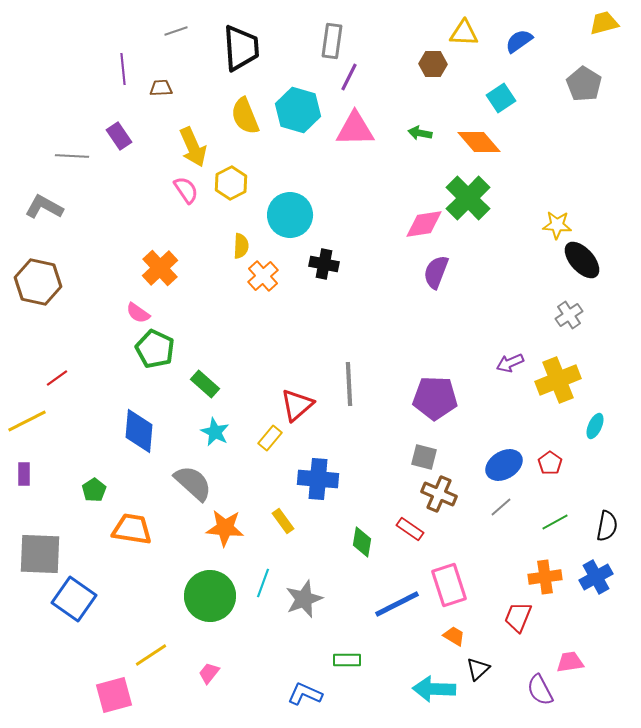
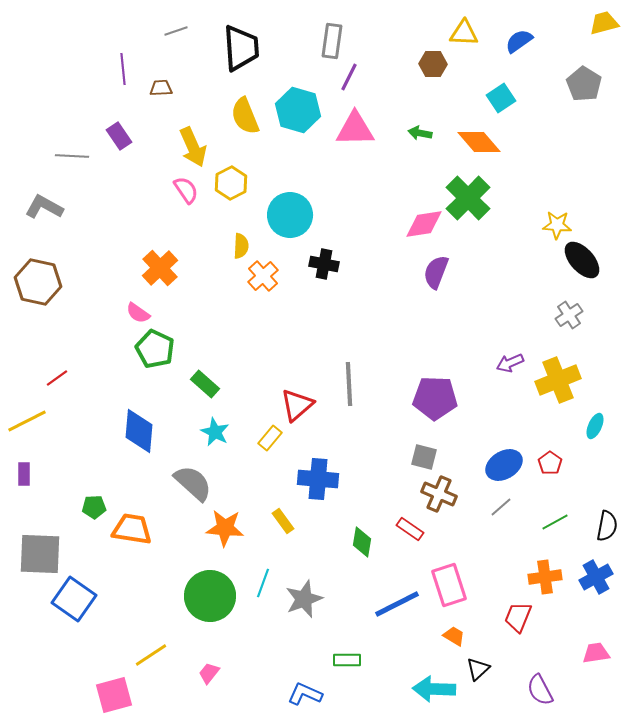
green pentagon at (94, 490): moved 17 px down; rotated 30 degrees clockwise
pink trapezoid at (570, 662): moved 26 px right, 9 px up
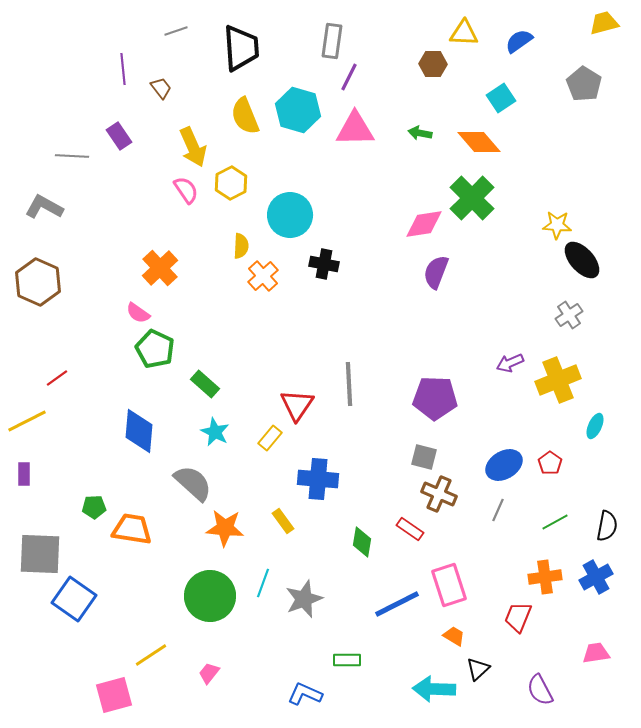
brown trapezoid at (161, 88): rotated 55 degrees clockwise
green cross at (468, 198): moved 4 px right
brown hexagon at (38, 282): rotated 12 degrees clockwise
red triangle at (297, 405): rotated 15 degrees counterclockwise
gray line at (501, 507): moved 3 px left, 3 px down; rotated 25 degrees counterclockwise
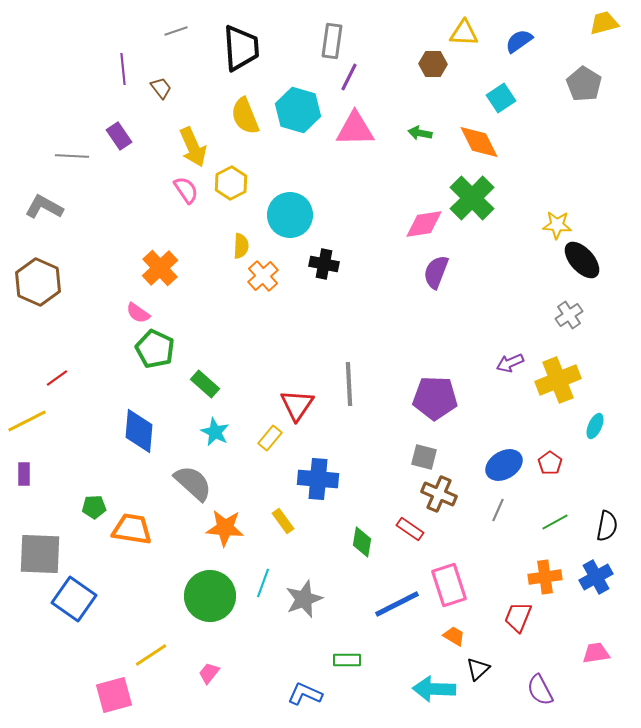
orange diamond at (479, 142): rotated 15 degrees clockwise
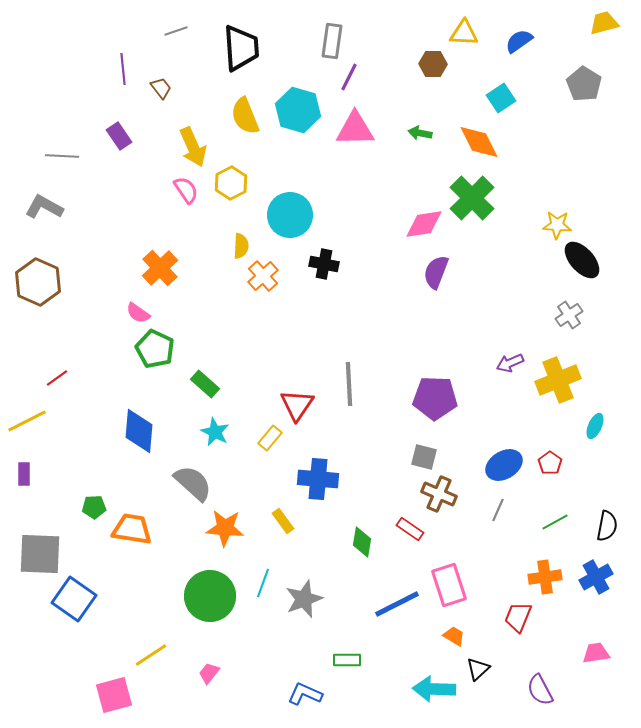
gray line at (72, 156): moved 10 px left
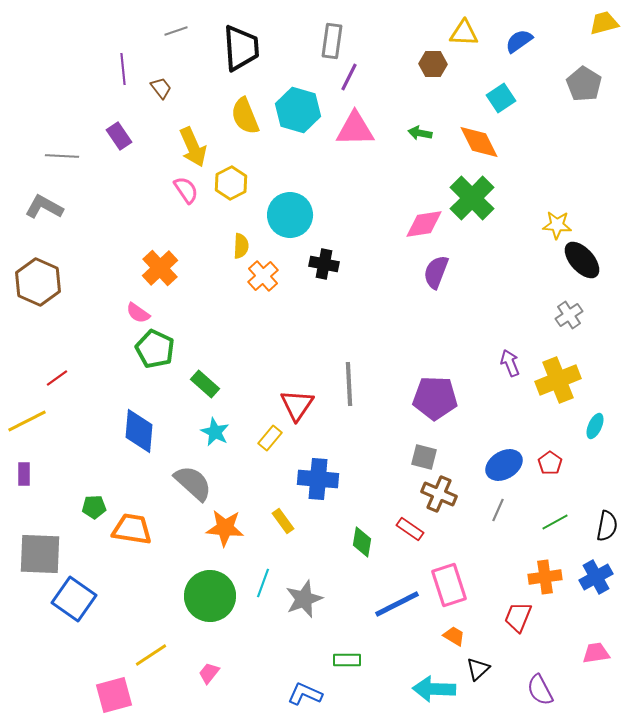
purple arrow at (510, 363): rotated 92 degrees clockwise
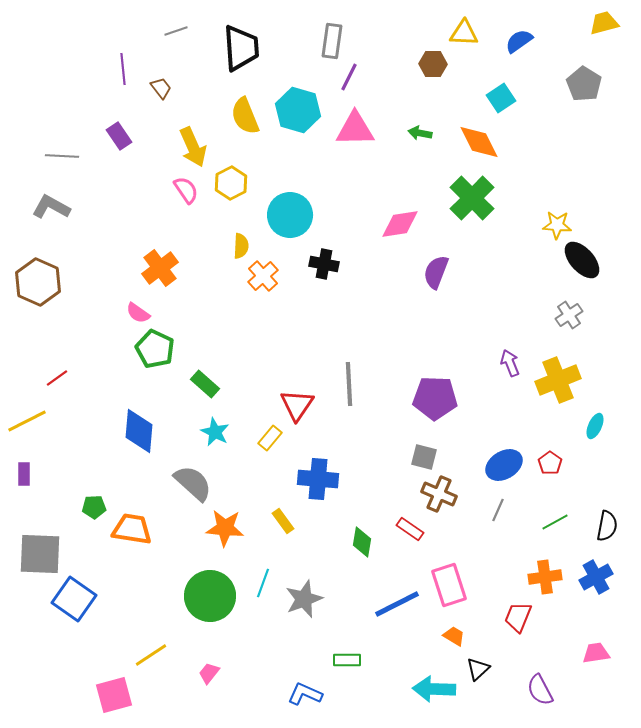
gray L-shape at (44, 207): moved 7 px right
pink diamond at (424, 224): moved 24 px left
orange cross at (160, 268): rotated 6 degrees clockwise
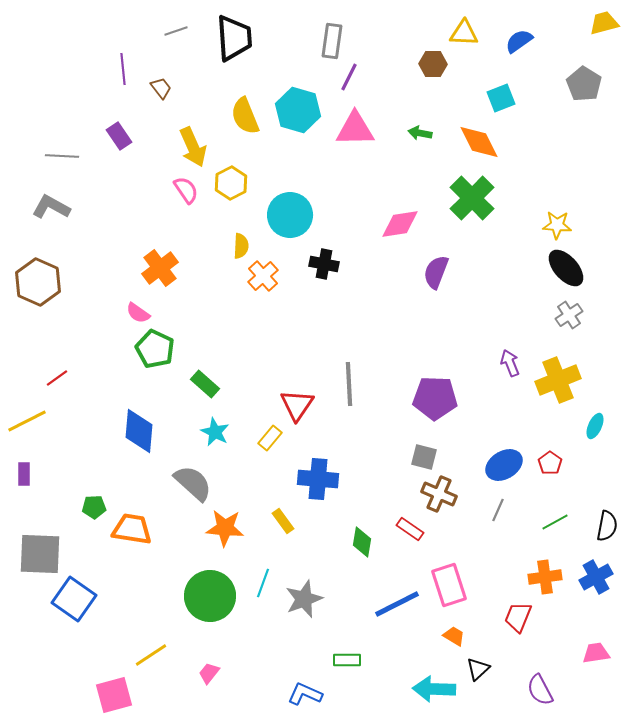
black trapezoid at (241, 48): moved 7 px left, 10 px up
cyan square at (501, 98): rotated 12 degrees clockwise
black ellipse at (582, 260): moved 16 px left, 8 px down
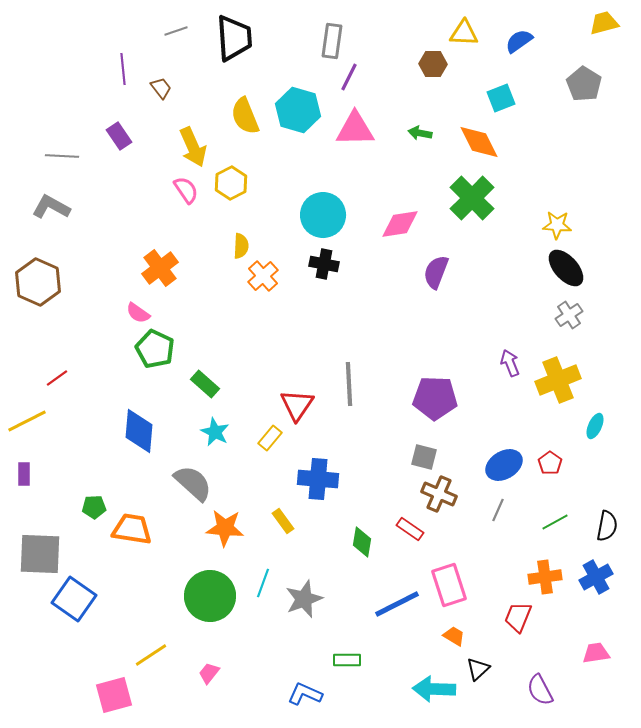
cyan circle at (290, 215): moved 33 px right
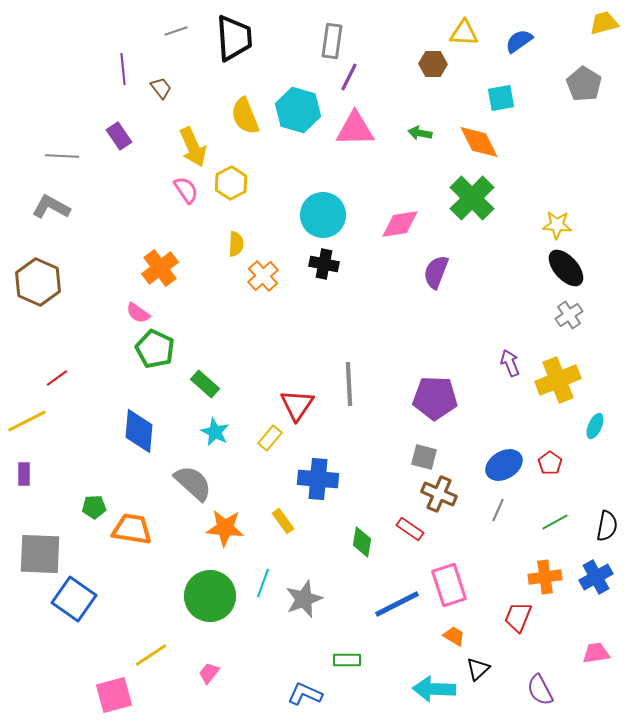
cyan square at (501, 98): rotated 12 degrees clockwise
yellow semicircle at (241, 246): moved 5 px left, 2 px up
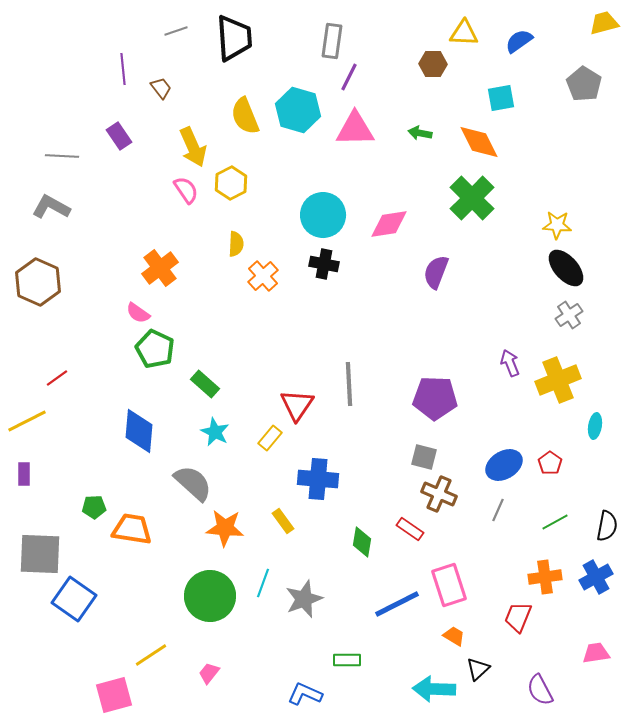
pink diamond at (400, 224): moved 11 px left
cyan ellipse at (595, 426): rotated 15 degrees counterclockwise
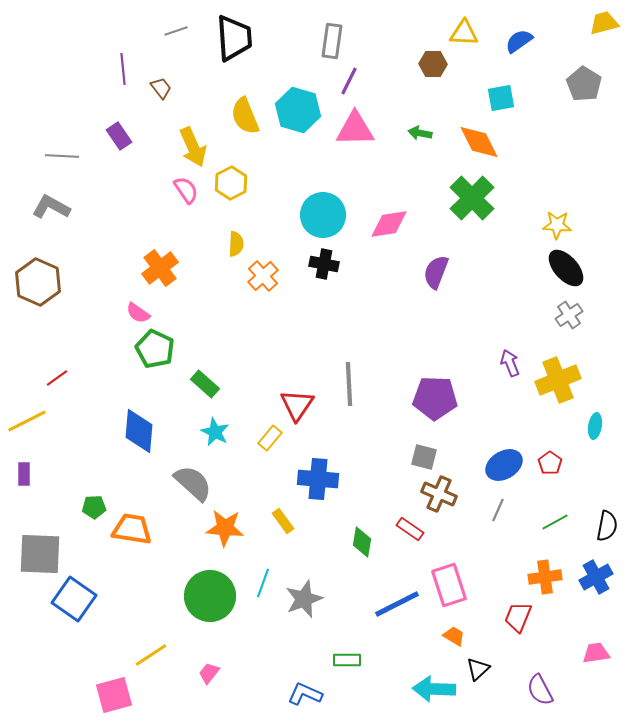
purple line at (349, 77): moved 4 px down
